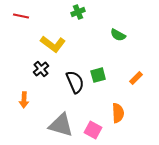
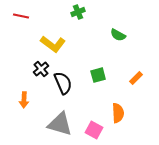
black semicircle: moved 12 px left, 1 px down
gray triangle: moved 1 px left, 1 px up
pink square: moved 1 px right
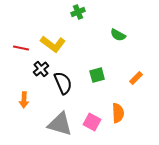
red line: moved 32 px down
green square: moved 1 px left
pink square: moved 2 px left, 8 px up
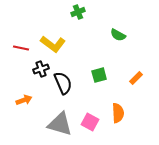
black cross: rotated 21 degrees clockwise
green square: moved 2 px right
orange arrow: rotated 112 degrees counterclockwise
pink square: moved 2 px left
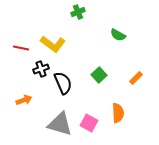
green square: rotated 28 degrees counterclockwise
pink square: moved 1 px left, 1 px down
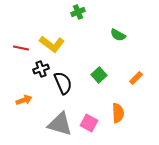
yellow L-shape: moved 1 px left
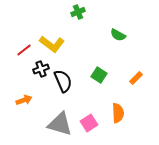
red line: moved 3 px right, 2 px down; rotated 49 degrees counterclockwise
green square: rotated 14 degrees counterclockwise
black semicircle: moved 2 px up
pink square: rotated 30 degrees clockwise
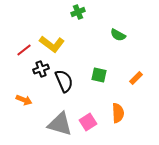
green square: rotated 21 degrees counterclockwise
black semicircle: moved 1 px right
orange arrow: rotated 42 degrees clockwise
pink square: moved 1 px left, 1 px up
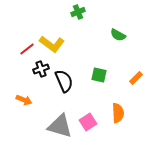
red line: moved 3 px right, 1 px up
gray triangle: moved 2 px down
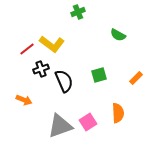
green square: rotated 28 degrees counterclockwise
gray triangle: rotated 36 degrees counterclockwise
